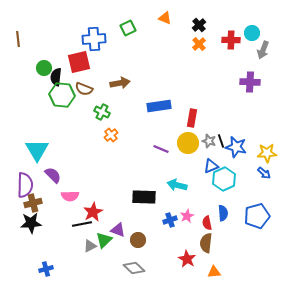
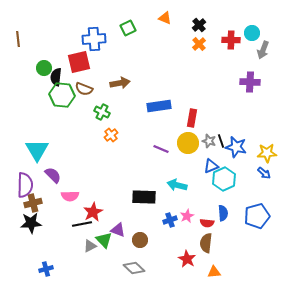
red semicircle at (207, 223): rotated 72 degrees counterclockwise
green triangle at (104, 240): rotated 30 degrees counterclockwise
brown circle at (138, 240): moved 2 px right
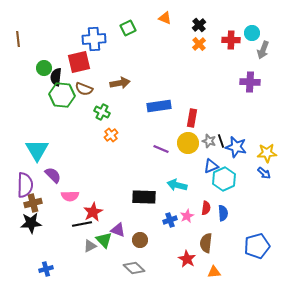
blue pentagon at (257, 216): moved 30 px down
red semicircle at (207, 223): moved 1 px left, 15 px up; rotated 88 degrees counterclockwise
